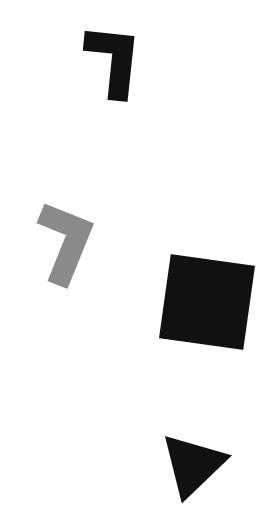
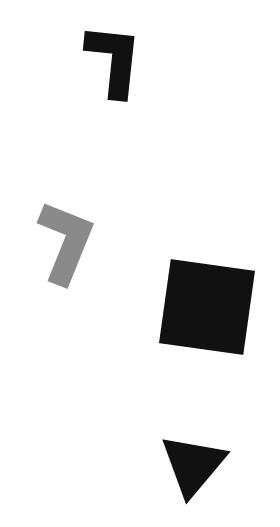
black square: moved 5 px down
black triangle: rotated 6 degrees counterclockwise
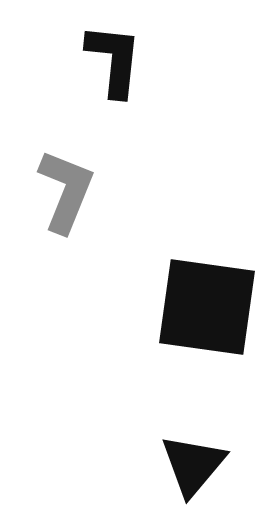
gray L-shape: moved 51 px up
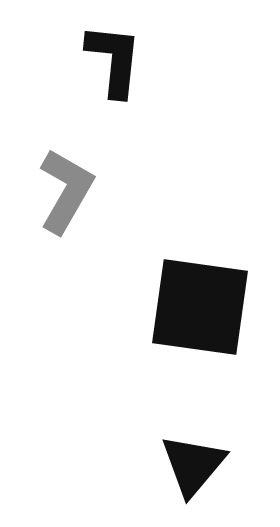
gray L-shape: rotated 8 degrees clockwise
black square: moved 7 px left
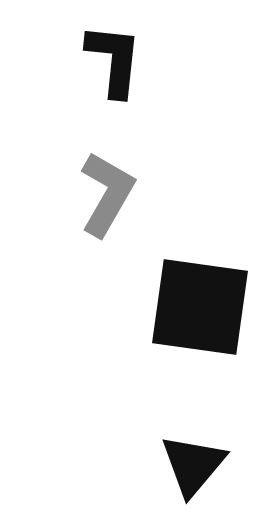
gray L-shape: moved 41 px right, 3 px down
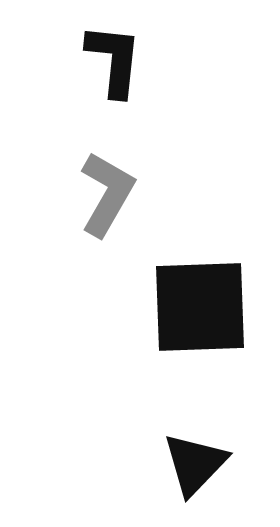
black square: rotated 10 degrees counterclockwise
black triangle: moved 2 px right, 1 px up; rotated 4 degrees clockwise
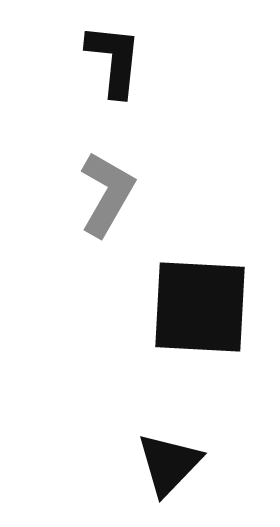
black square: rotated 5 degrees clockwise
black triangle: moved 26 px left
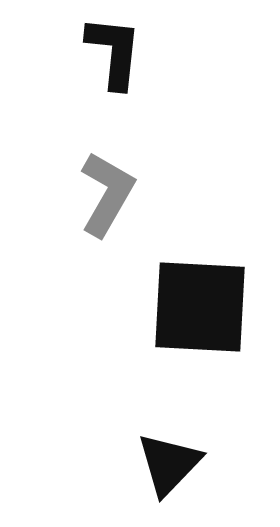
black L-shape: moved 8 px up
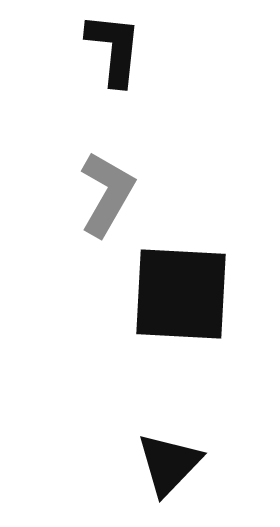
black L-shape: moved 3 px up
black square: moved 19 px left, 13 px up
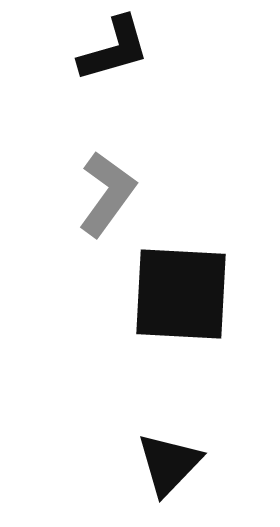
black L-shape: rotated 68 degrees clockwise
gray L-shape: rotated 6 degrees clockwise
